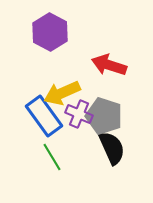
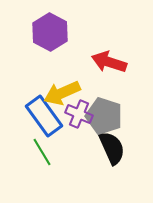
red arrow: moved 3 px up
green line: moved 10 px left, 5 px up
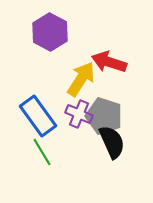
yellow arrow: moved 19 px right, 14 px up; rotated 147 degrees clockwise
blue rectangle: moved 6 px left
black semicircle: moved 6 px up
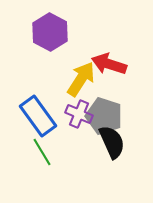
red arrow: moved 2 px down
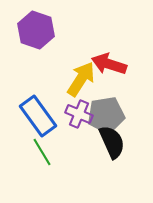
purple hexagon: moved 14 px left, 2 px up; rotated 9 degrees counterclockwise
gray pentagon: moved 2 px right, 1 px up; rotated 27 degrees counterclockwise
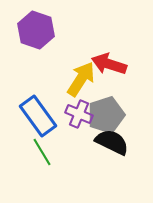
gray pentagon: rotated 9 degrees counterclockwise
black semicircle: rotated 40 degrees counterclockwise
